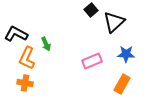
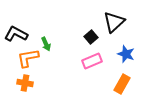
black square: moved 27 px down
blue star: rotated 18 degrees clockwise
orange L-shape: moved 1 px right; rotated 55 degrees clockwise
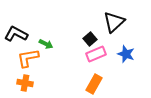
black square: moved 1 px left, 2 px down
green arrow: rotated 40 degrees counterclockwise
pink rectangle: moved 4 px right, 7 px up
orange rectangle: moved 28 px left
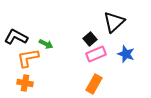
black L-shape: moved 3 px down
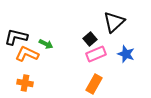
black L-shape: rotated 15 degrees counterclockwise
orange L-shape: moved 1 px left, 4 px up; rotated 35 degrees clockwise
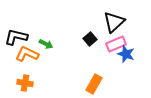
pink rectangle: moved 20 px right, 10 px up
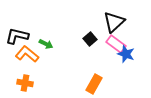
black L-shape: moved 1 px right, 1 px up
pink rectangle: rotated 60 degrees clockwise
orange L-shape: rotated 15 degrees clockwise
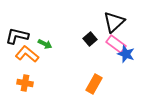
green arrow: moved 1 px left
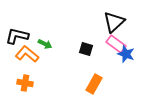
black square: moved 4 px left, 10 px down; rotated 32 degrees counterclockwise
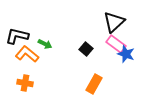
black square: rotated 24 degrees clockwise
